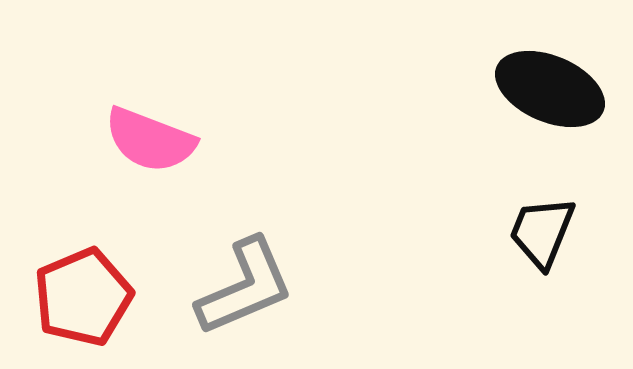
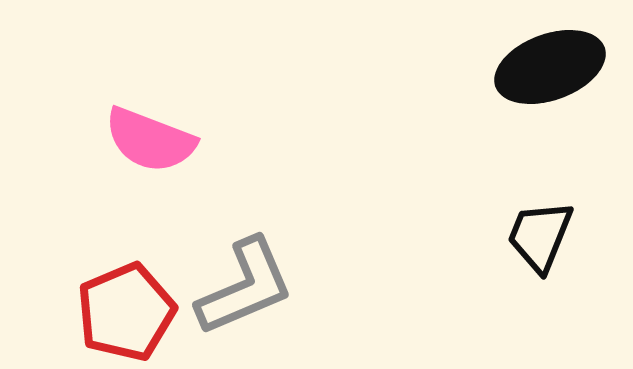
black ellipse: moved 22 px up; rotated 43 degrees counterclockwise
black trapezoid: moved 2 px left, 4 px down
red pentagon: moved 43 px right, 15 px down
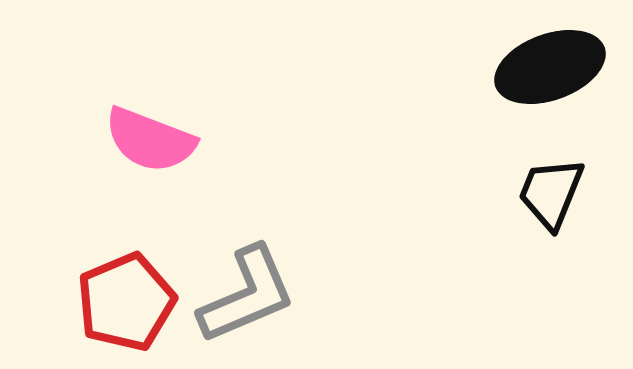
black trapezoid: moved 11 px right, 43 px up
gray L-shape: moved 2 px right, 8 px down
red pentagon: moved 10 px up
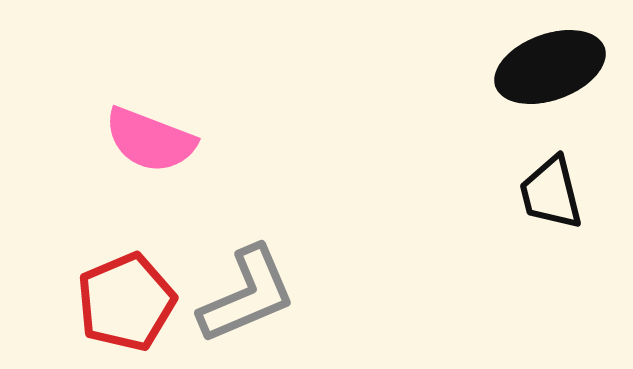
black trapezoid: rotated 36 degrees counterclockwise
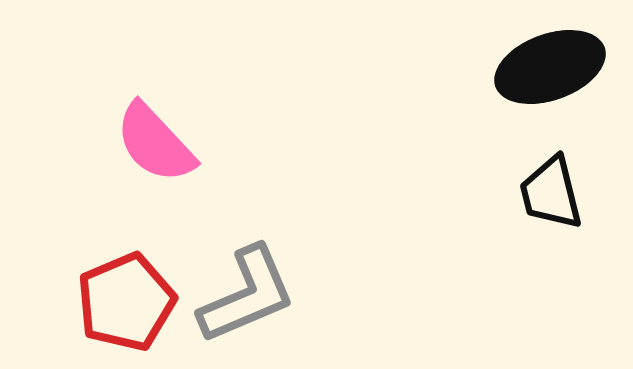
pink semicircle: moved 5 px right, 3 px down; rotated 26 degrees clockwise
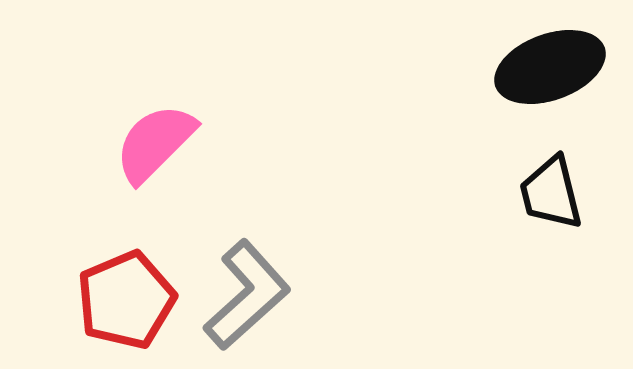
pink semicircle: rotated 88 degrees clockwise
gray L-shape: rotated 19 degrees counterclockwise
red pentagon: moved 2 px up
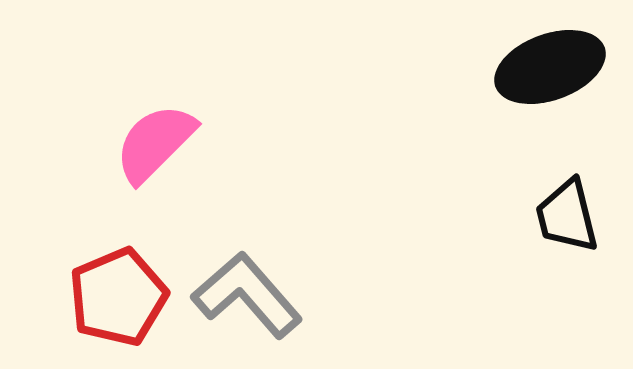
black trapezoid: moved 16 px right, 23 px down
gray L-shape: rotated 89 degrees counterclockwise
red pentagon: moved 8 px left, 3 px up
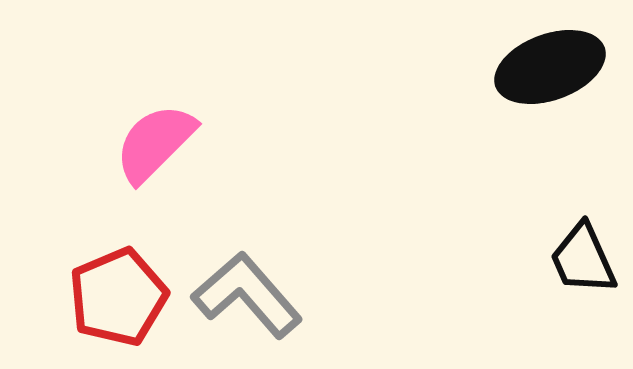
black trapezoid: moved 16 px right, 43 px down; rotated 10 degrees counterclockwise
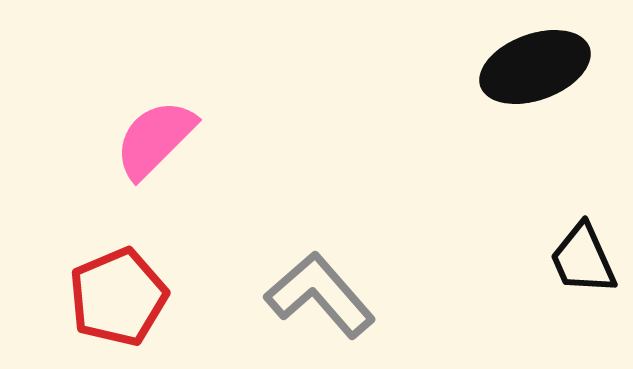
black ellipse: moved 15 px left
pink semicircle: moved 4 px up
gray L-shape: moved 73 px right
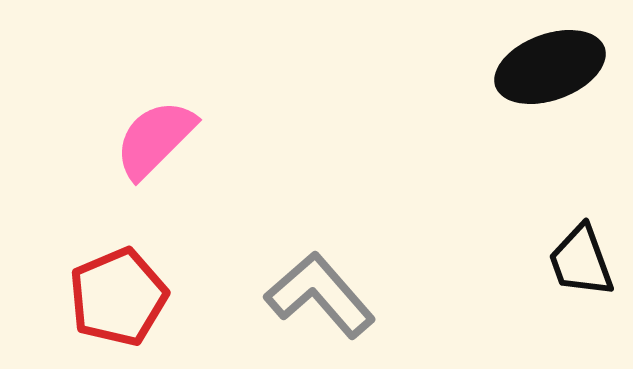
black ellipse: moved 15 px right
black trapezoid: moved 2 px left, 2 px down; rotated 4 degrees clockwise
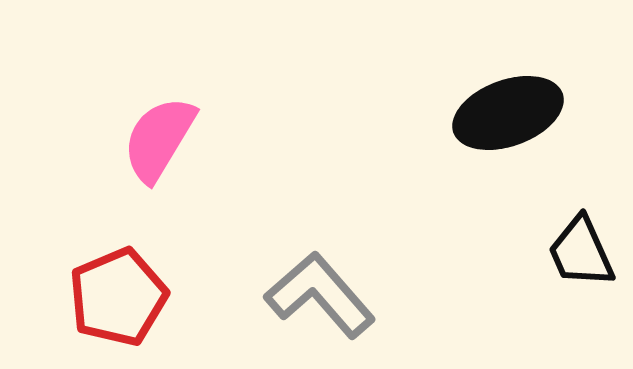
black ellipse: moved 42 px left, 46 px down
pink semicircle: moved 4 px right; rotated 14 degrees counterclockwise
black trapezoid: moved 9 px up; rotated 4 degrees counterclockwise
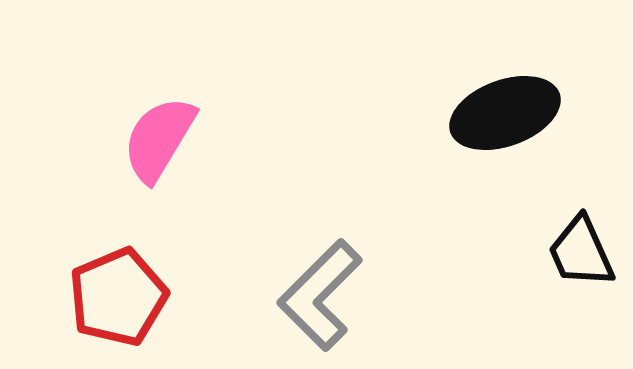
black ellipse: moved 3 px left
gray L-shape: rotated 94 degrees counterclockwise
